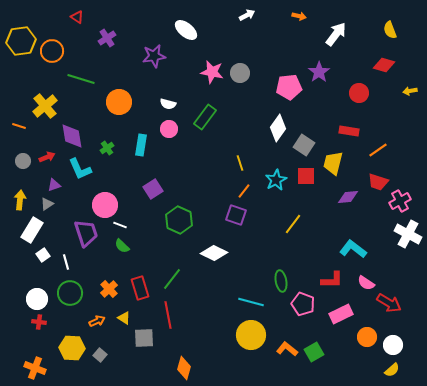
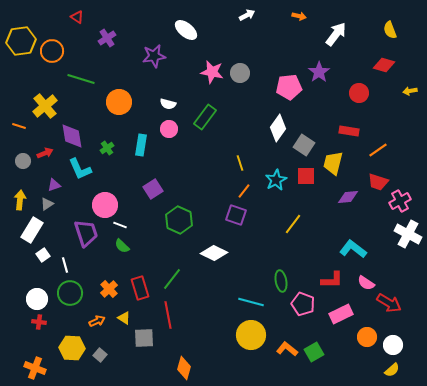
red arrow at (47, 157): moved 2 px left, 4 px up
white line at (66, 262): moved 1 px left, 3 px down
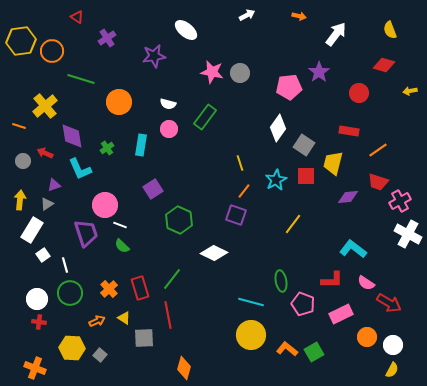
red arrow at (45, 153): rotated 133 degrees counterclockwise
yellow semicircle at (392, 370): rotated 21 degrees counterclockwise
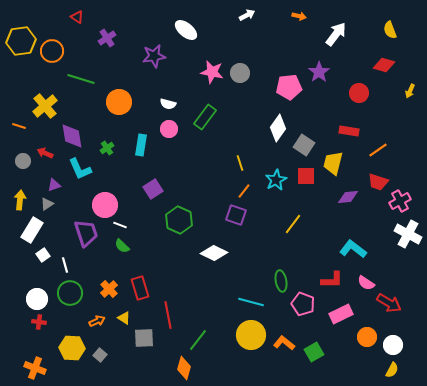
yellow arrow at (410, 91): rotated 56 degrees counterclockwise
green line at (172, 279): moved 26 px right, 61 px down
orange L-shape at (287, 349): moved 3 px left, 6 px up
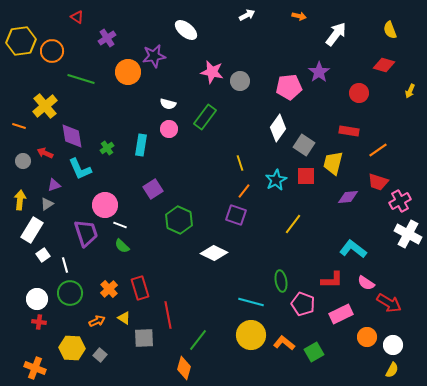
gray circle at (240, 73): moved 8 px down
orange circle at (119, 102): moved 9 px right, 30 px up
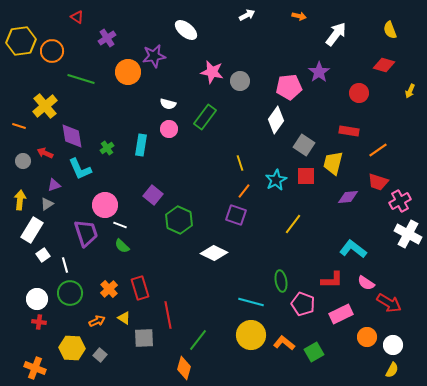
white diamond at (278, 128): moved 2 px left, 8 px up
purple square at (153, 189): moved 6 px down; rotated 18 degrees counterclockwise
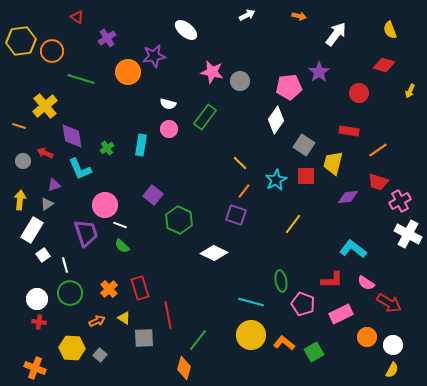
yellow line at (240, 163): rotated 28 degrees counterclockwise
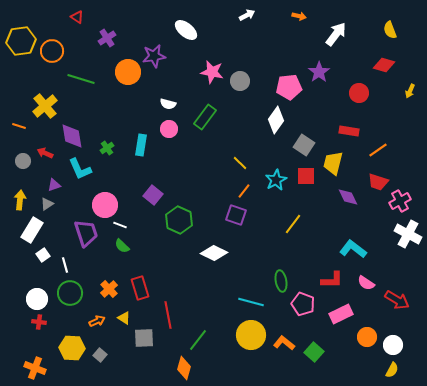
purple diamond at (348, 197): rotated 70 degrees clockwise
red arrow at (389, 303): moved 8 px right, 3 px up
green square at (314, 352): rotated 18 degrees counterclockwise
